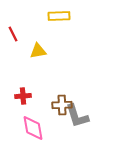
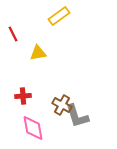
yellow rectangle: rotated 35 degrees counterclockwise
yellow triangle: moved 2 px down
brown cross: rotated 30 degrees clockwise
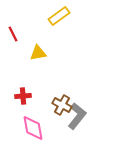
gray L-shape: rotated 124 degrees counterclockwise
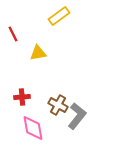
red cross: moved 1 px left, 1 px down
brown cross: moved 4 px left
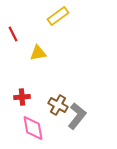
yellow rectangle: moved 1 px left
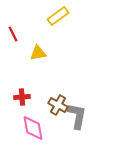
gray L-shape: rotated 28 degrees counterclockwise
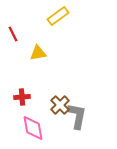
brown cross: moved 2 px right; rotated 18 degrees clockwise
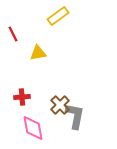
gray L-shape: moved 2 px left
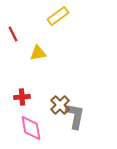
pink diamond: moved 2 px left
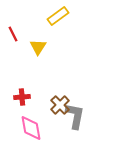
yellow triangle: moved 6 px up; rotated 48 degrees counterclockwise
